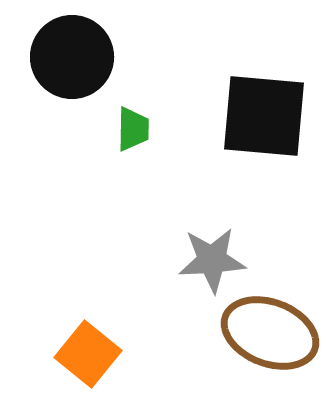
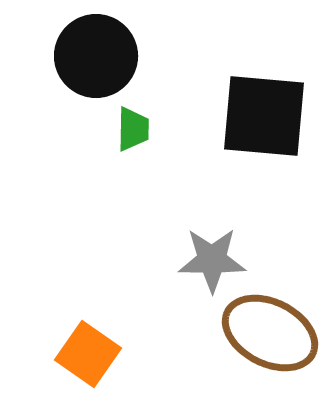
black circle: moved 24 px right, 1 px up
gray star: rotated 4 degrees clockwise
brown ellipse: rotated 6 degrees clockwise
orange square: rotated 4 degrees counterclockwise
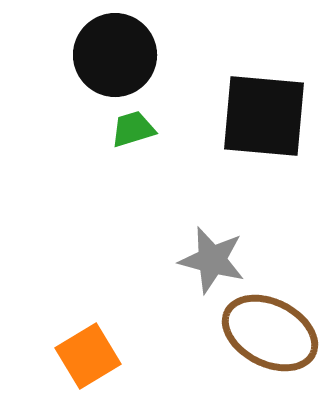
black circle: moved 19 px right, 1 px up
green trapezoid: rotated 108 degrees counterclockwise
gray star: rotated 14 degrees clockwise
orange square: moved 2 px down; rotated 24 degrees clockwise
